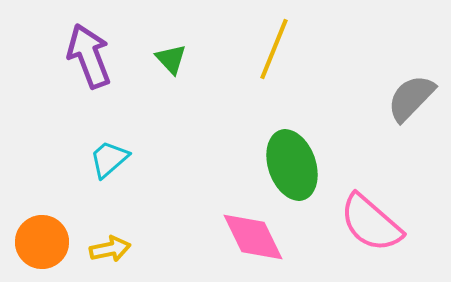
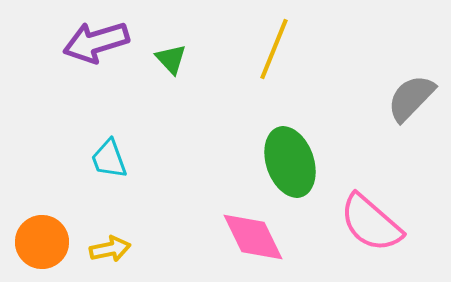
purple arrow: moved 7 px right, 14 px up; rotated 86 degrees counterclockwise
cyan trapezoid: rotated 69 degrees counterclockwise
green ellipse: moved 2 px left, 3 px up
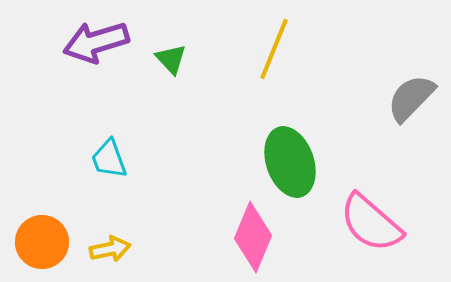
pink diamond: rotated 48 degrees clockwise
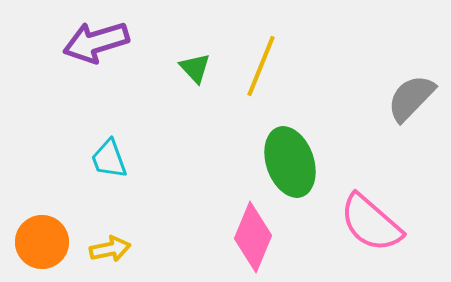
yellow line: moved 13 px left, 17 px down
green triangle: moved 24 px right, 9 px down
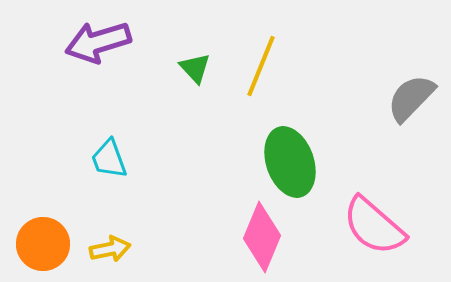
purple arrow: moved 2 px right
pink semicircle: moved 3 px right, 3 px down
pink diamond: moved 9 px right
orange circle: moved 1 px right, 2 px down
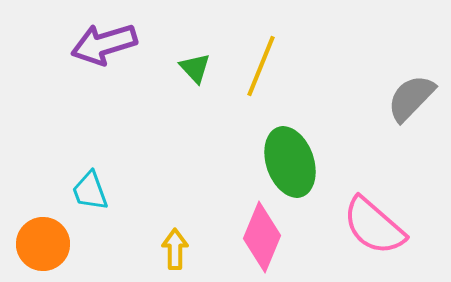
purple arrow: moved 6 px right, 2 px down
cyan trapezoid: moved 19 px left, 32 px down
yellow arrow: moved 65 px right; rotated 78 degrees counterclockwise
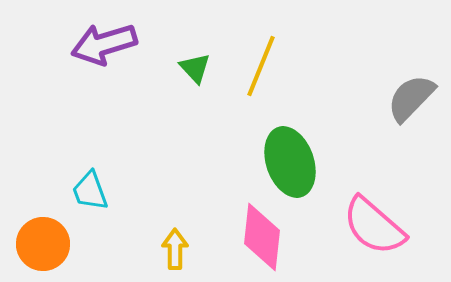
pink diamond: rotated 16 degrees counterclockwise
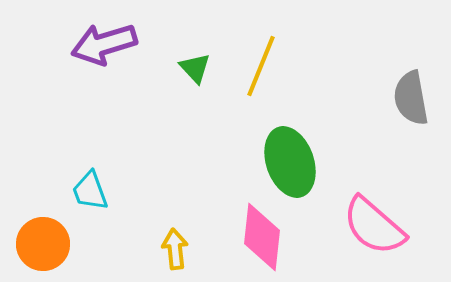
gray semicircle: rotated 54 degrees counterclockwise
yellow arrow: rotated 6 degrees counterclockwise
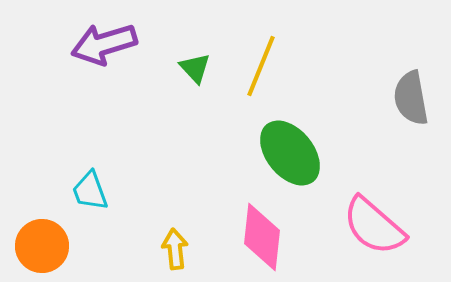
green ellipse: moved 9 px up; rotated 20 degrees counterclockwise
orange circle: moved 1 px left, 2 px down
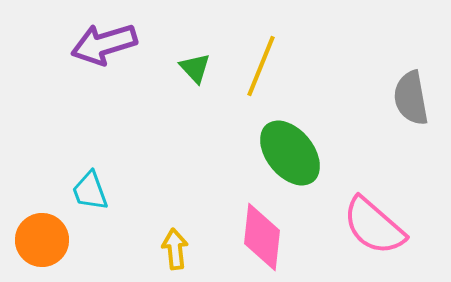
orange circle: moved 6 px up
